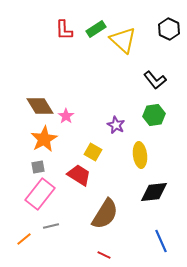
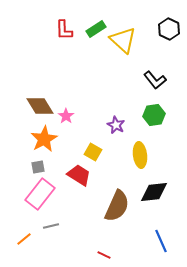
brown semicircle: moved 12 px right, 8 px up; rotated 8 degrees counterclockwise
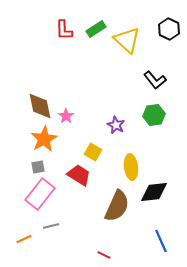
yellow triangle: moved 4 px right
brown diamond: rotated 20 degrees clockwise
yellow ellipse: moved 9 px left, 12 px down
orange line: rotated 14 degrees clockwise
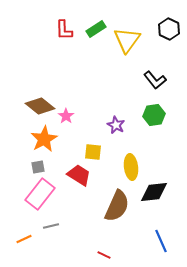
yellow triangle: rotated 24 degrees clockwise
brown diamond: rotated 40 degrees counterclockwise
yellow square: rotated 24 degrees counterclockwise
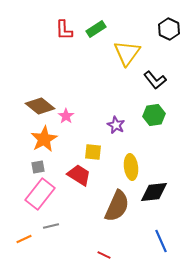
yellow triangle: moved 13 px down
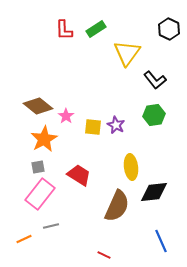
brown diamond: moved 2 px left
yellow square: moved 25 px up
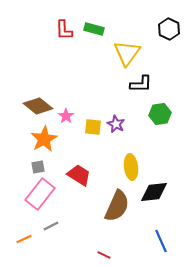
green rectangle: moved 2 px left; rotated 48 degrees clockwise
black L-shape: moved 14 px left, 4 px down; rotated 50 degrees counterclockwise
green hexagon: moved 6 px right, 1 px up
purple star: moved 1 px up
gray line: rotated 14 degrees counterclockwise
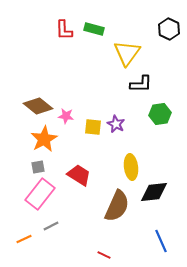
pink star: rotated 28 degrees counterclockwise
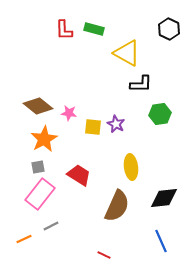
yellow triangle: rotated 36 degrees counterclockwise
pink star: moved 3 px right, 3 px up
black diamond: moved 10 px right, 6 px down
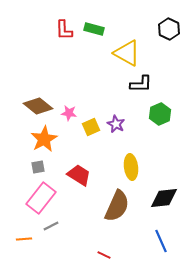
green hexagon: rotated 15 degrees counterclockwise
yellow square: moved 2 px left; rotated 30 degrees counterclockwise
pink rectangle: moved 1 px right, 4 px down
orange line: rotated 21 degrees clockwise
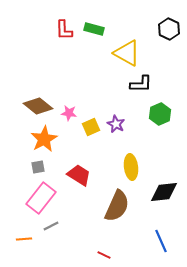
black diamond: moved 6 px up
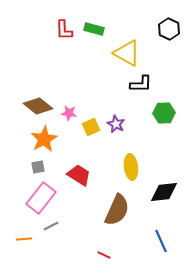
green hexagon: moved 4 px right, 1 px up; rotated 20 degrees clockwise
brown semicircle: moved 4 px down
